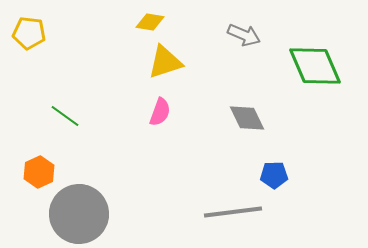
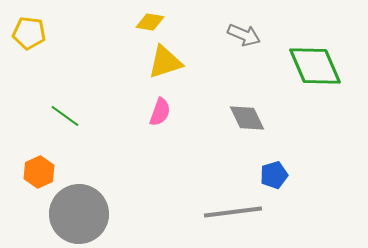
blue pentagon: rotated 16 degrees counterclockwise
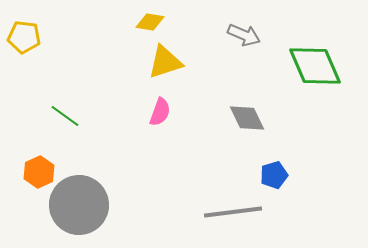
yellow pentagon: moved 5 px left, 4 px down
gray circle: moved 9 px up
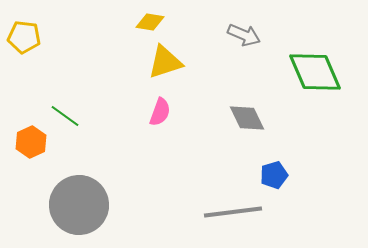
green diamond: moved 6 px down
orange hexagon: moved 8 px left, 30 px up
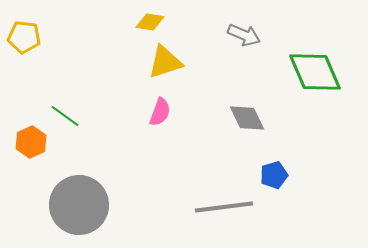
gray line: moved 9 px left, 5 px up
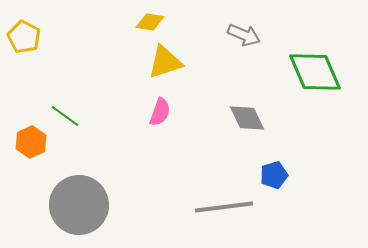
yellow pentagon: rotated 20 degrees clockwise
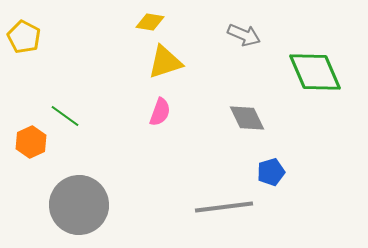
blue pentagon: moved 3 px left, 3 px up
